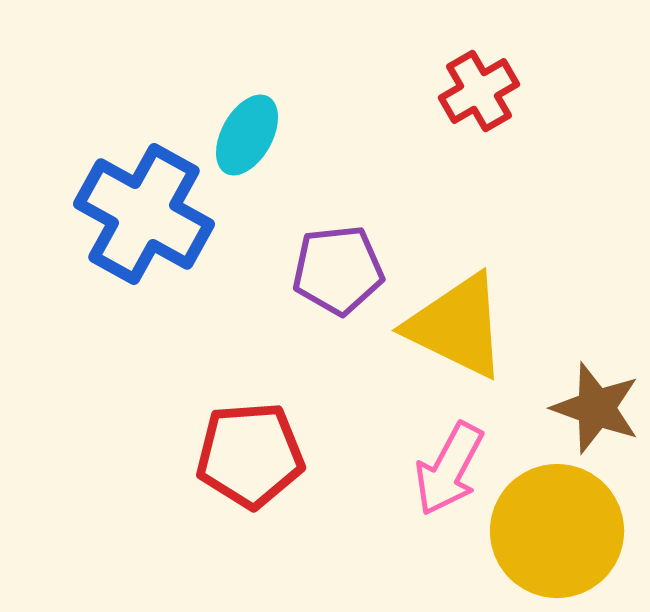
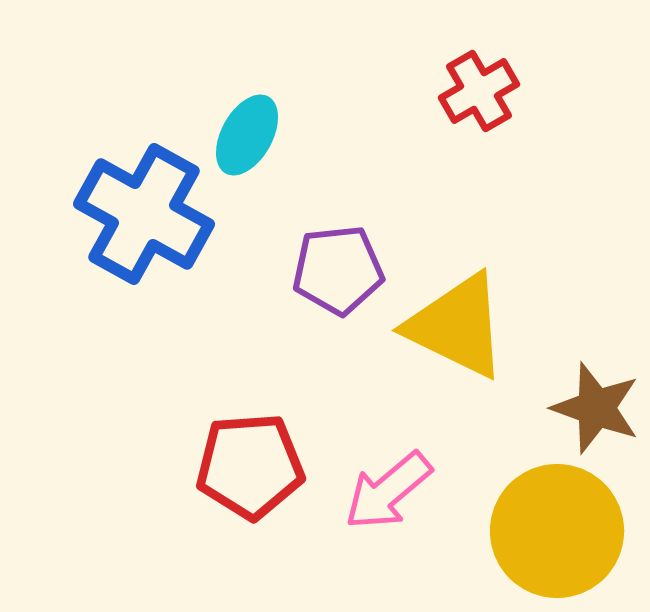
red pentagon: moved 11 px down
pink arrow: moved 61 px left, 22 px down; rotated 22 degrees clockwise
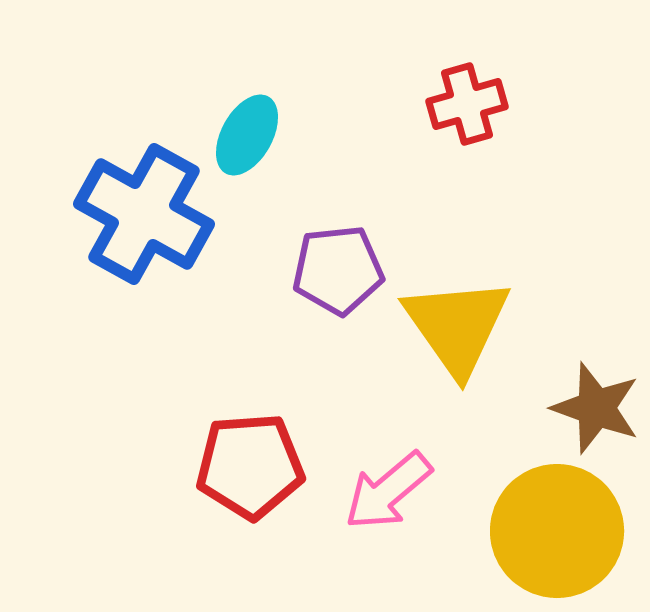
red cross: moved 12 px left, 13 px down; rotated 14 degrees clockwise
yellow triangle: rotated 29 degrees clockwise
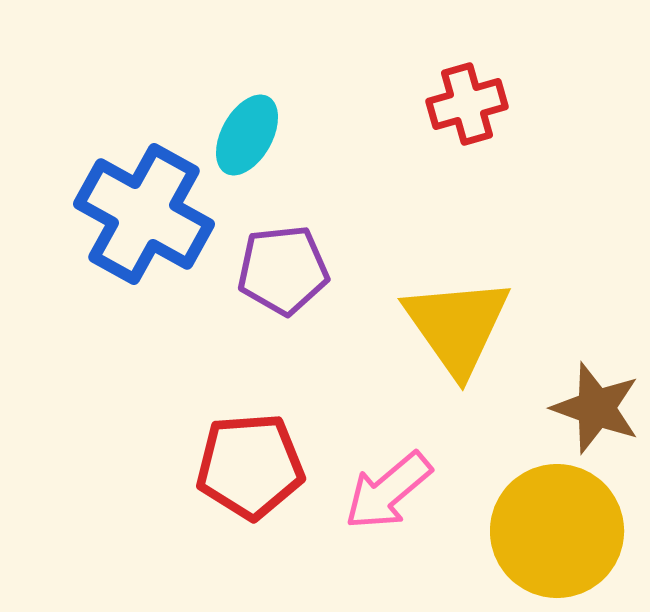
purple pentagon: moved 55 px left
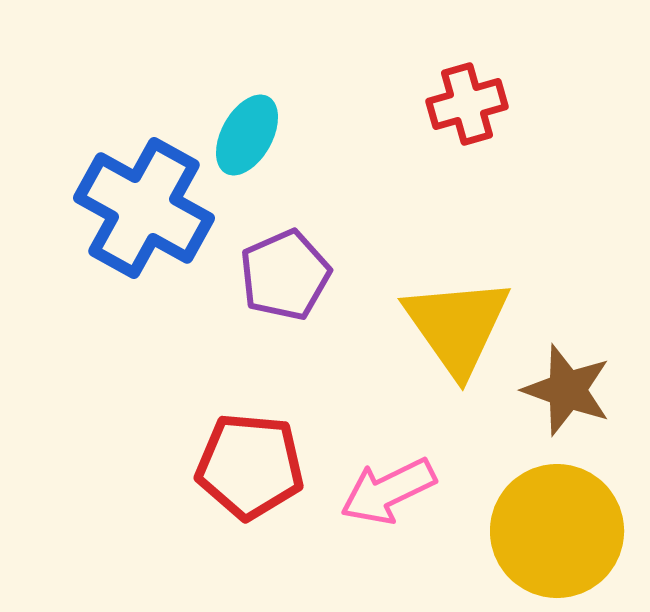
blue cross: moved 6 px up
purple pentagon: moved 2 px right, 5 px down; rotated 18 degrees counterclockwise
brown star: moved 29 px left, 18 px up
red pentagon: rotated 9 degrees clockwise
pink arrow: rotated 14 degrees clockwise
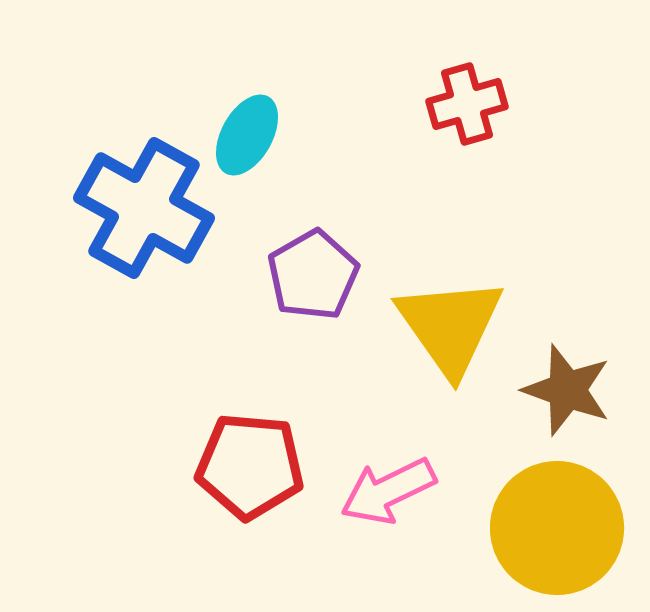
purple pentagon: moved 28 px right; rotated 6 degrees counterclockwise
yellow triangle: moved 7 px left
yellow circle: moved 3 px up
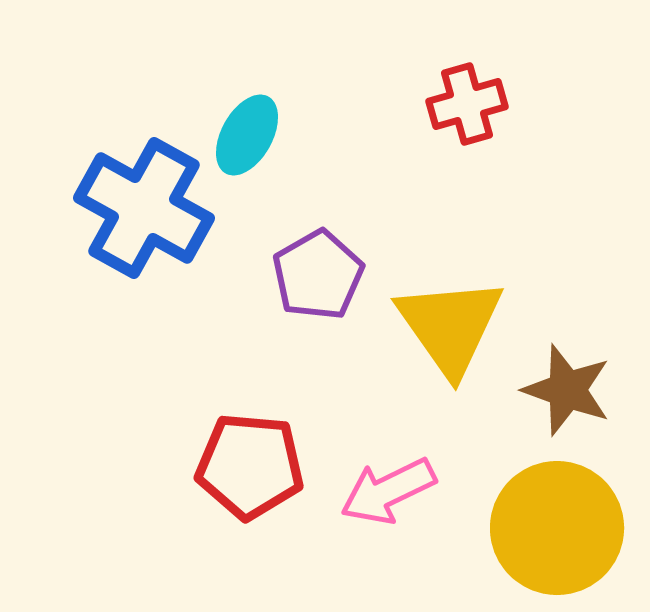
purple pentagon: moved 5 px right
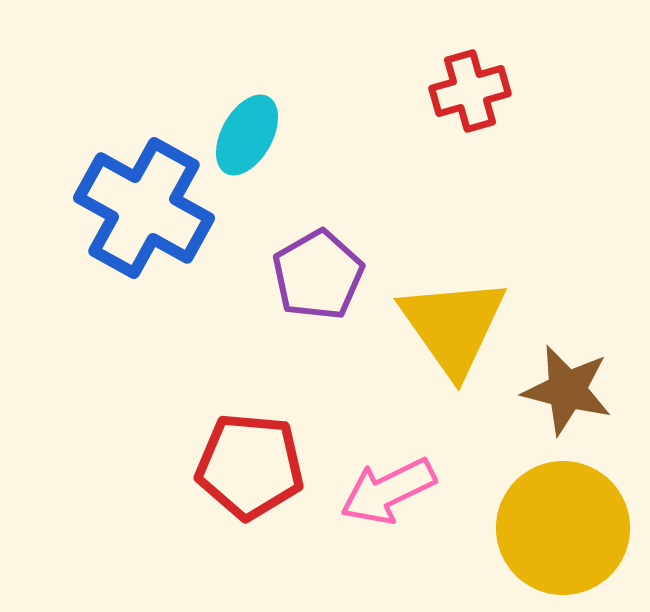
red cross: moved 3 px right, 13 px up
yellow triangle: moved 3 px right
brown star: rotated 6 degrees counterclockwise
yellow circle: moved 6 px right
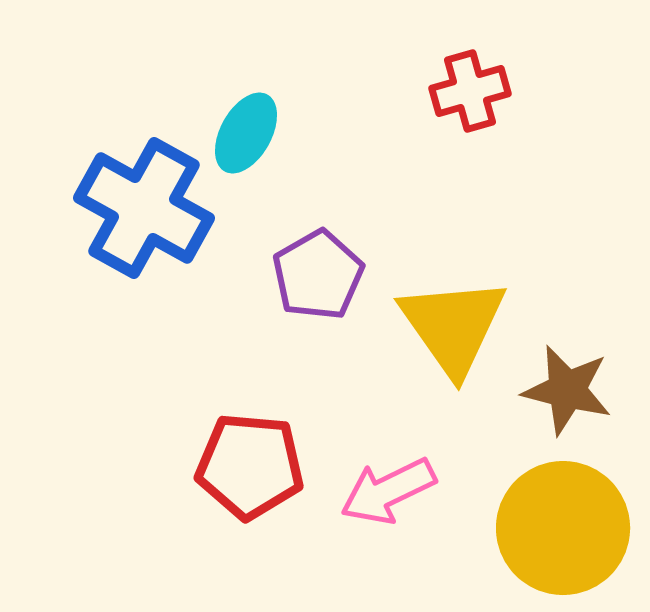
cyan ellipse: moved 1 px left, 2 px up
